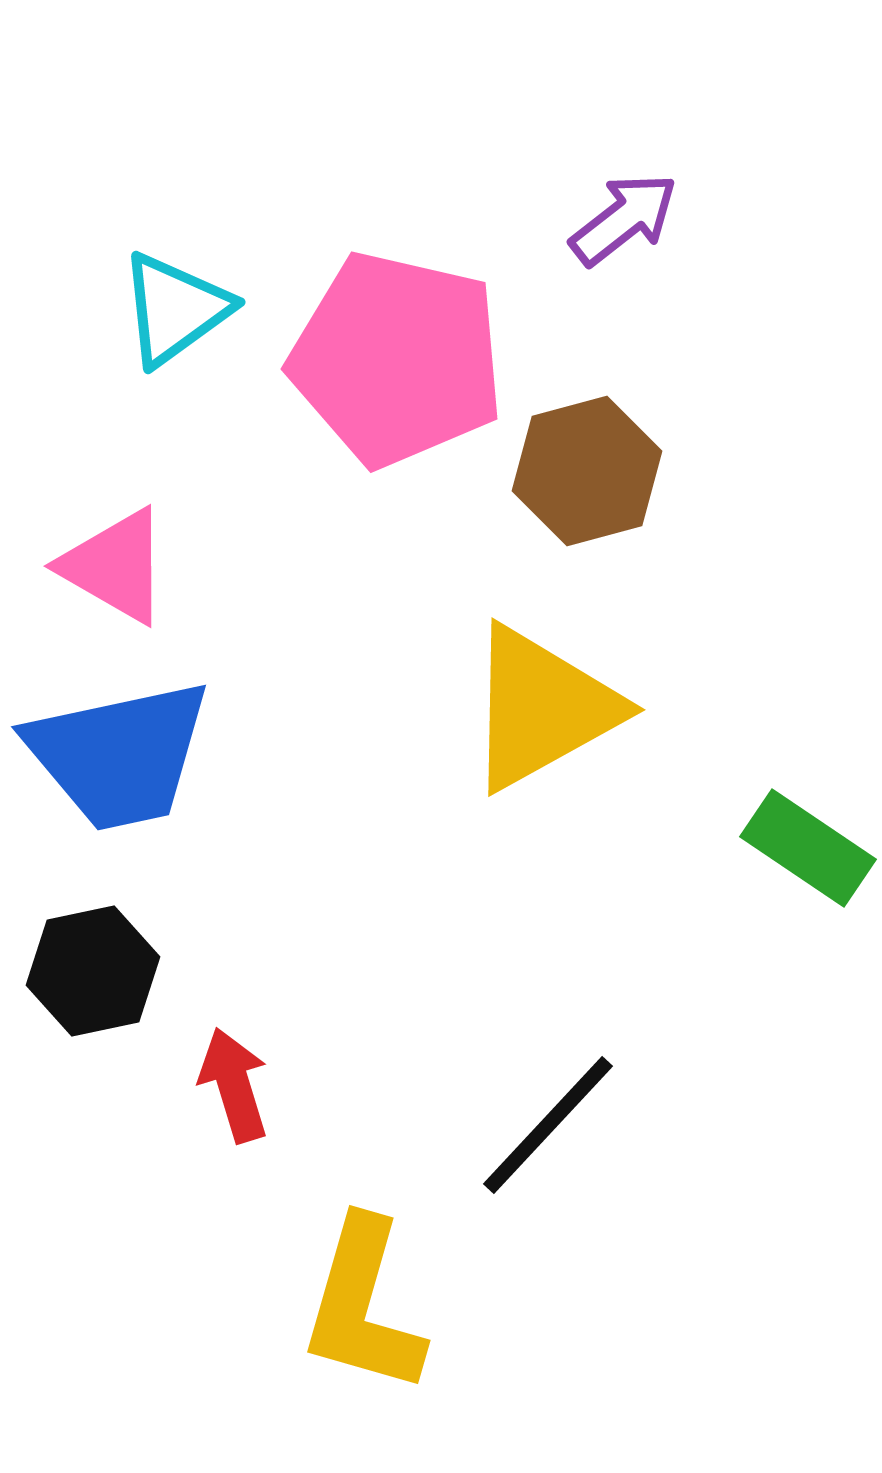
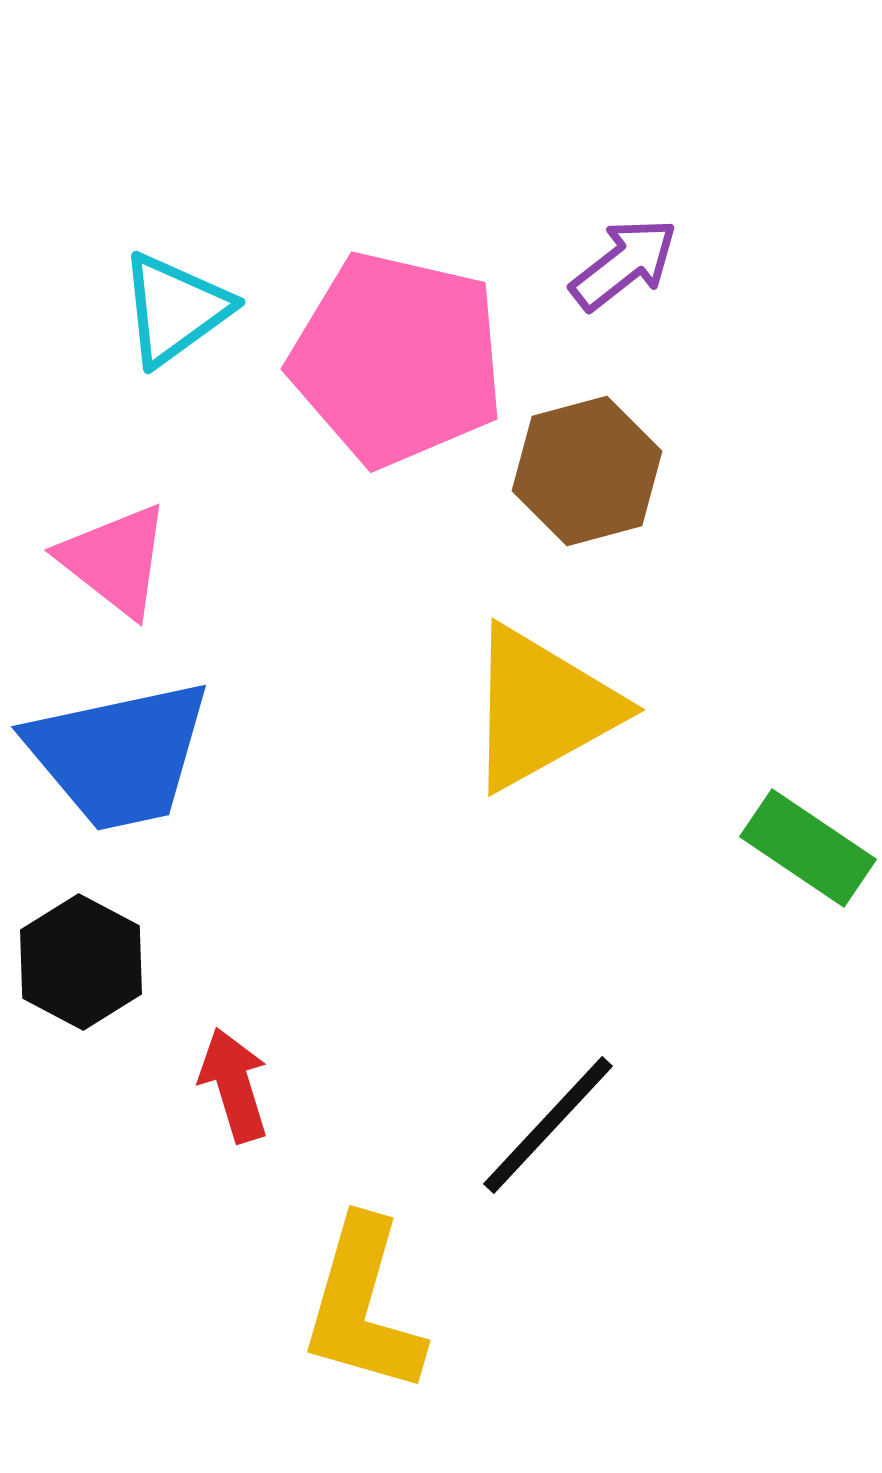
purple arrow: moved 45 px down
pink triangle: moved 6 px up; rotated 8 degrees clockwise
black hexagon: moved 12 px left, 9 px up; rotated 20 degrees counterclockwise
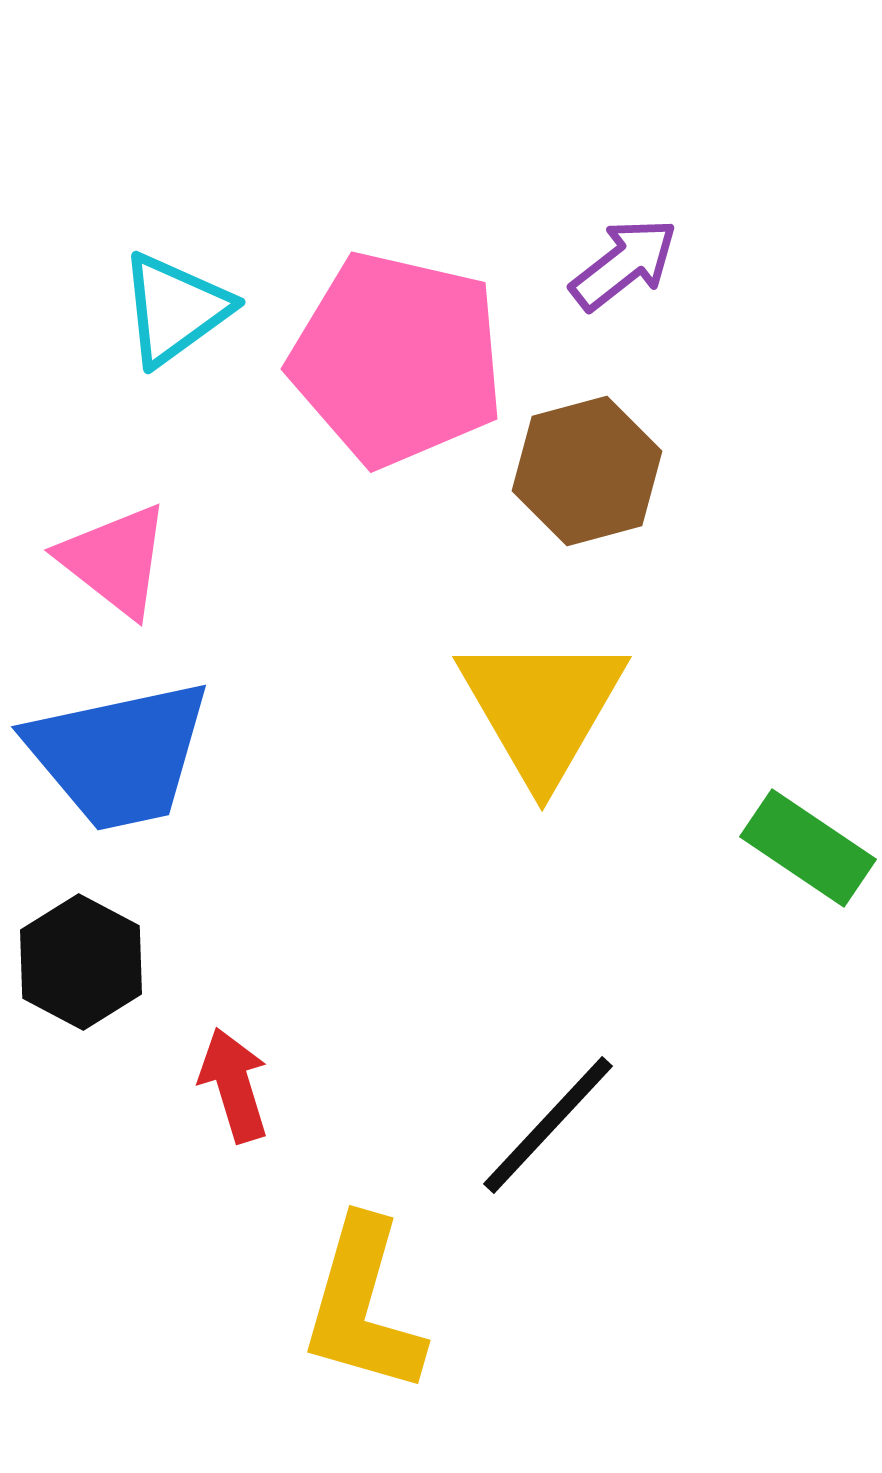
yellow triangle: rotated 31 degrees counterclockwise
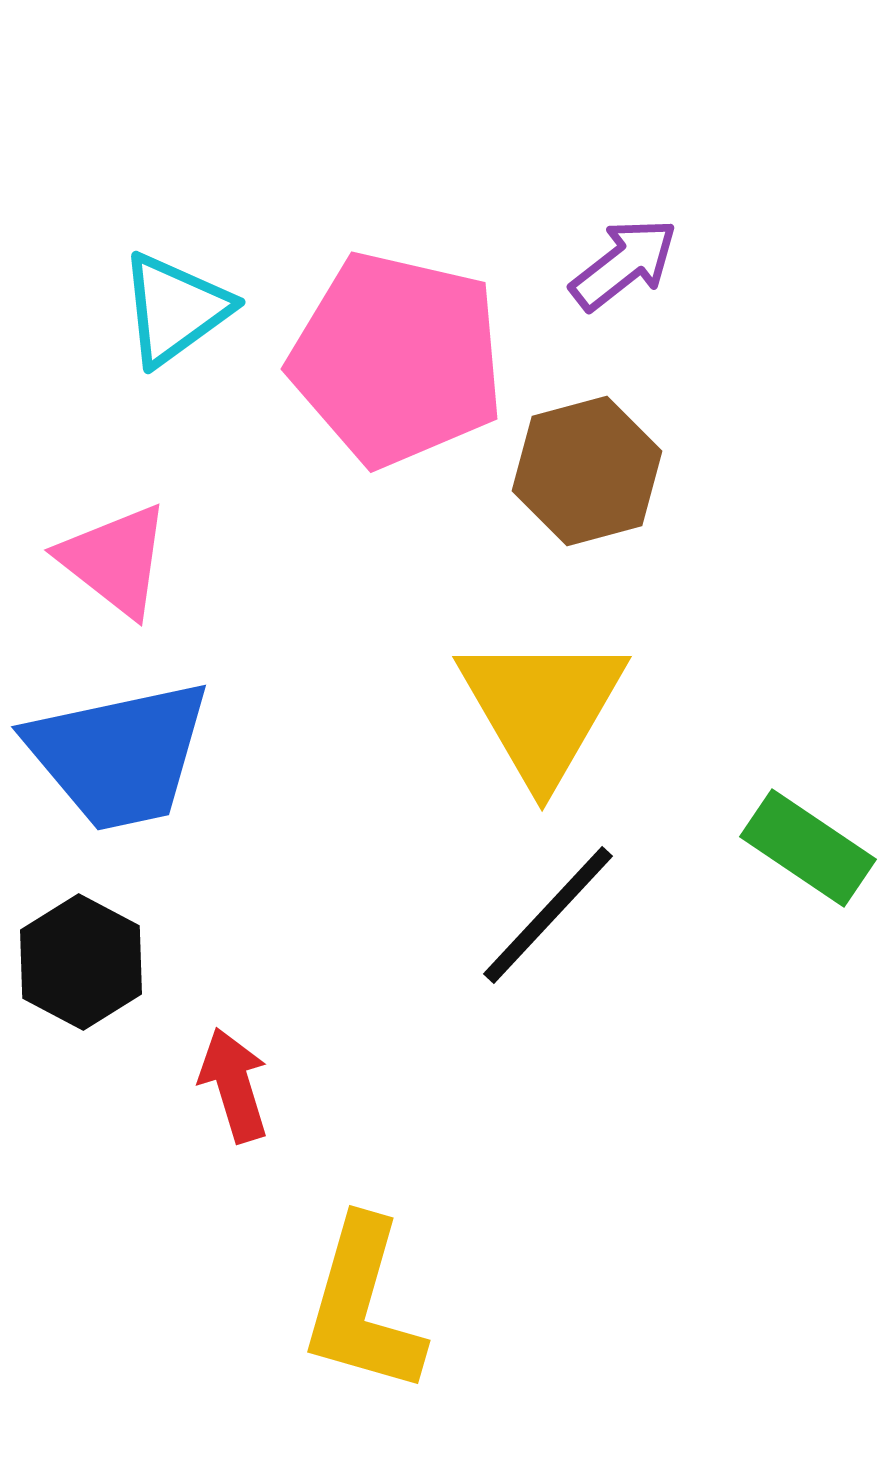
black line: moved 210 px up
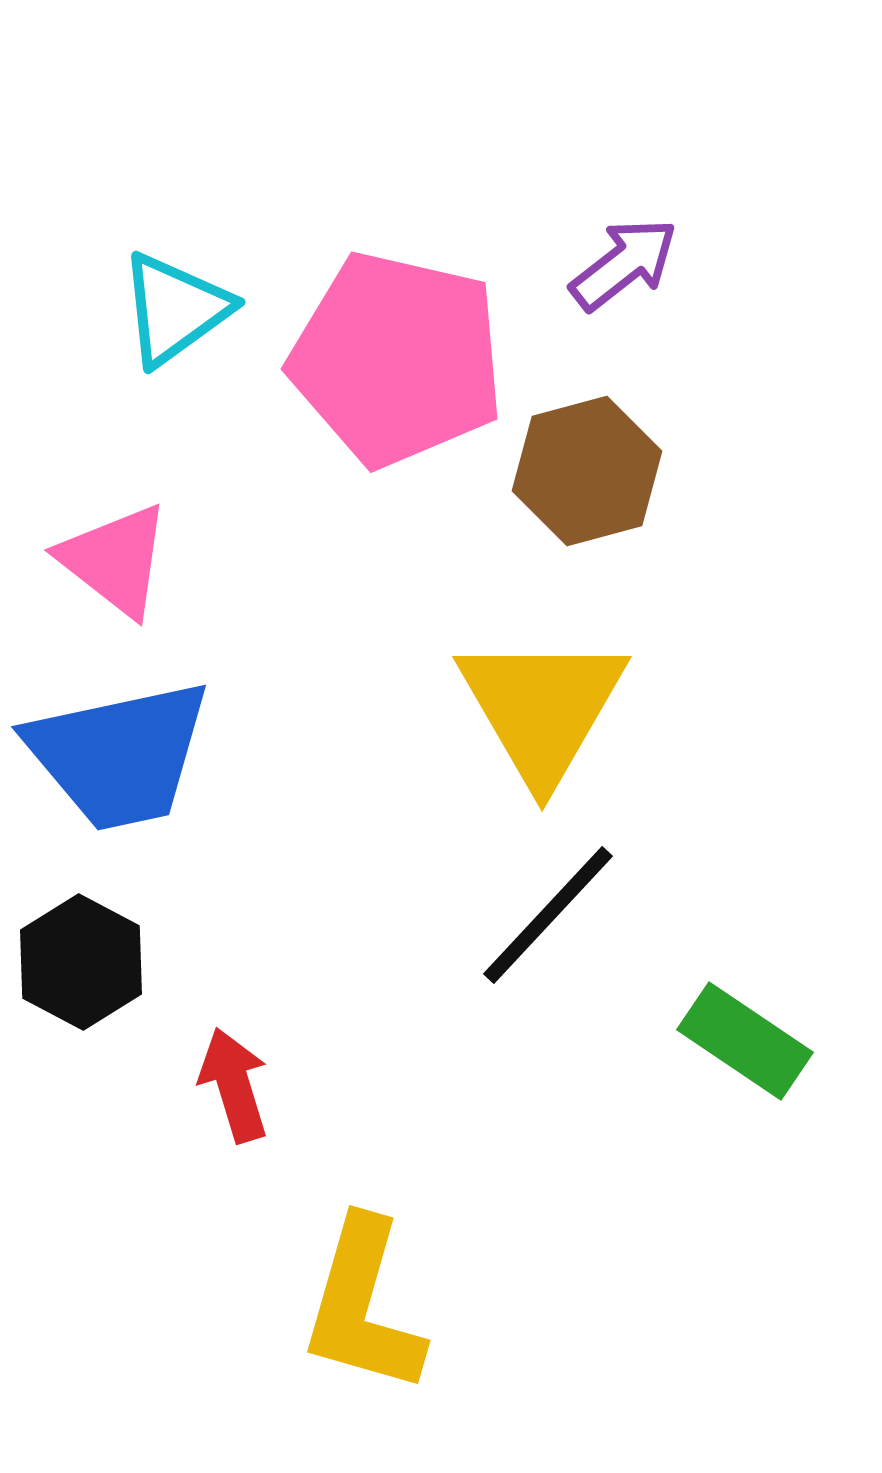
green rectangle: moved 63 px left, 193 px down
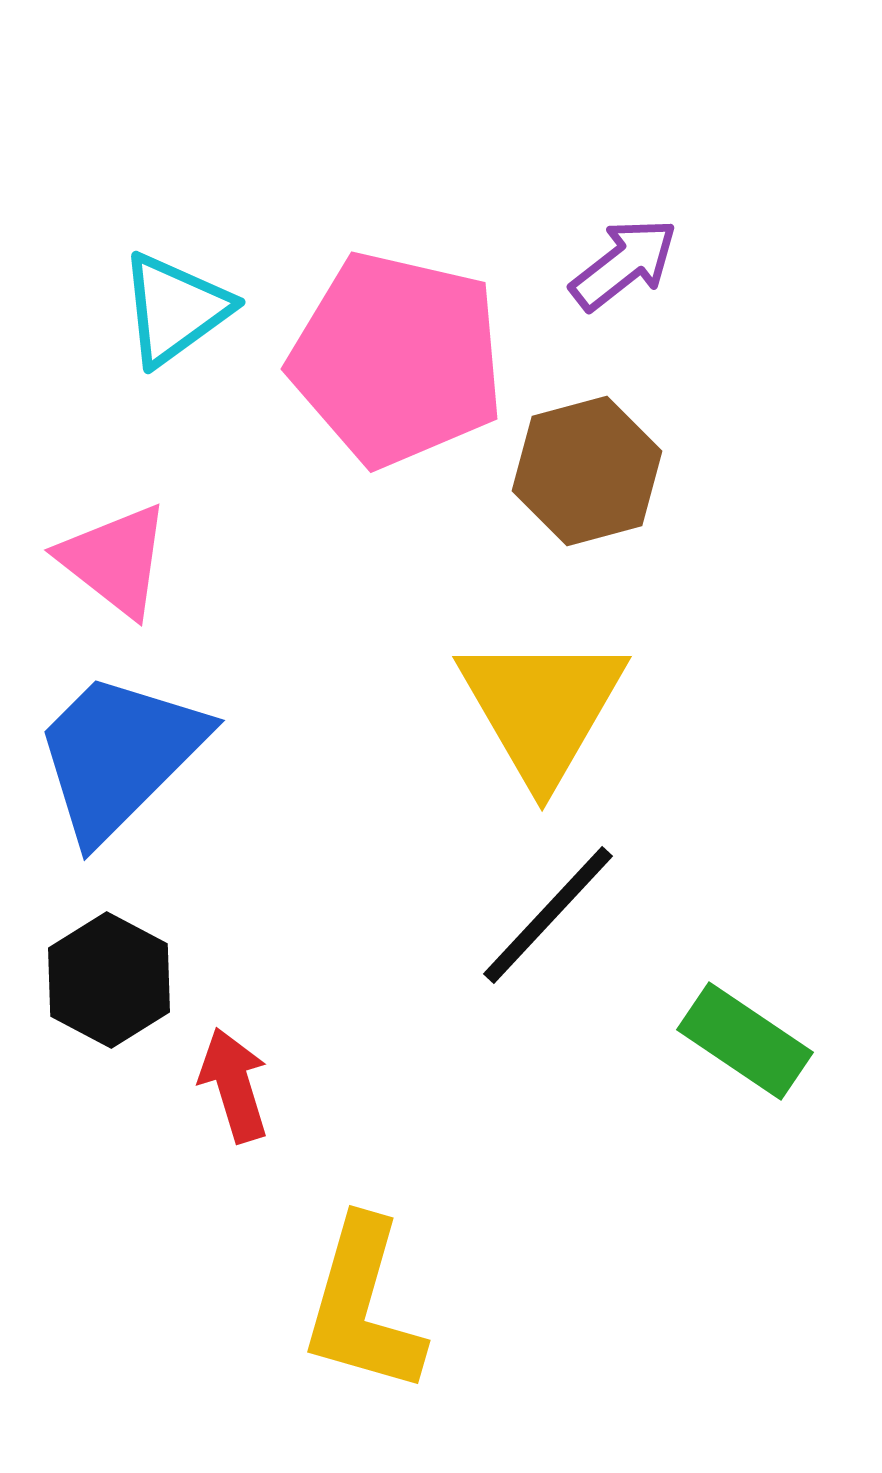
blue trapezoid: rotated 147 degrees clockwise
black hexagon: moved 28 px right, 18 px down
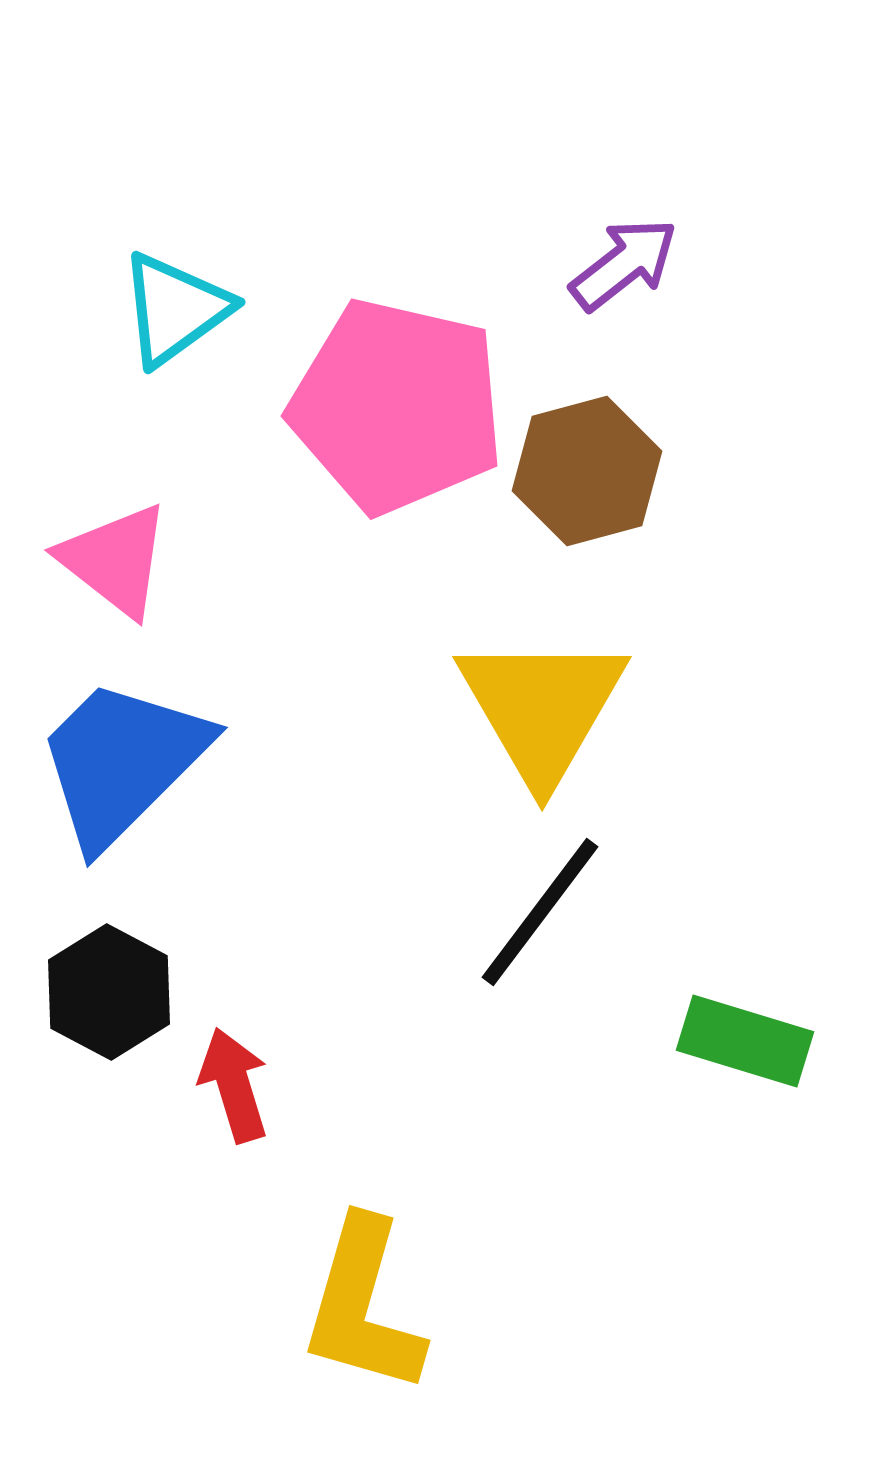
pink pentagon: moved 47 px down
blue trapezoid: moved 3 px right, 7 px down
black line: moved 8 px left, 3 px up; rotated 6 degrees counterclockwise
black hexagon: moved 12 px down
green rectangle: rotated 17 degrees counterclockwise
